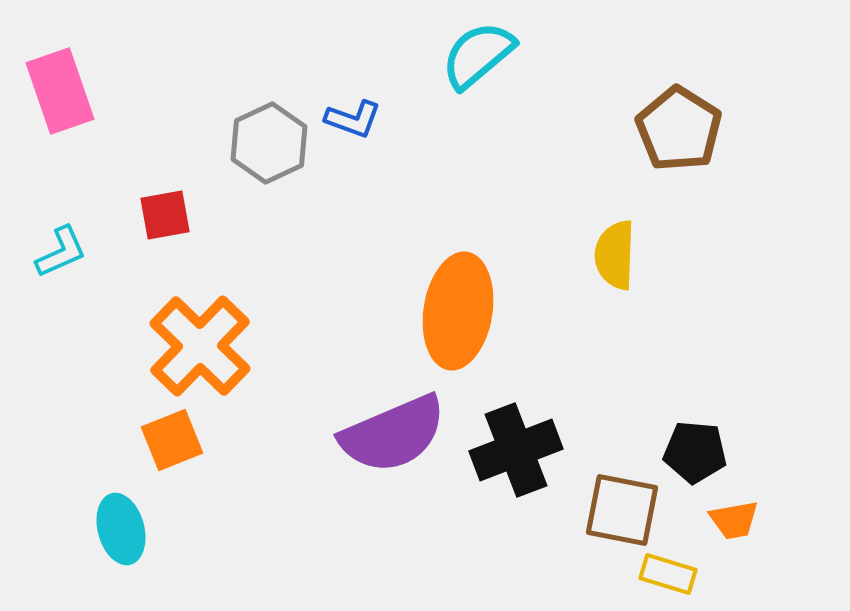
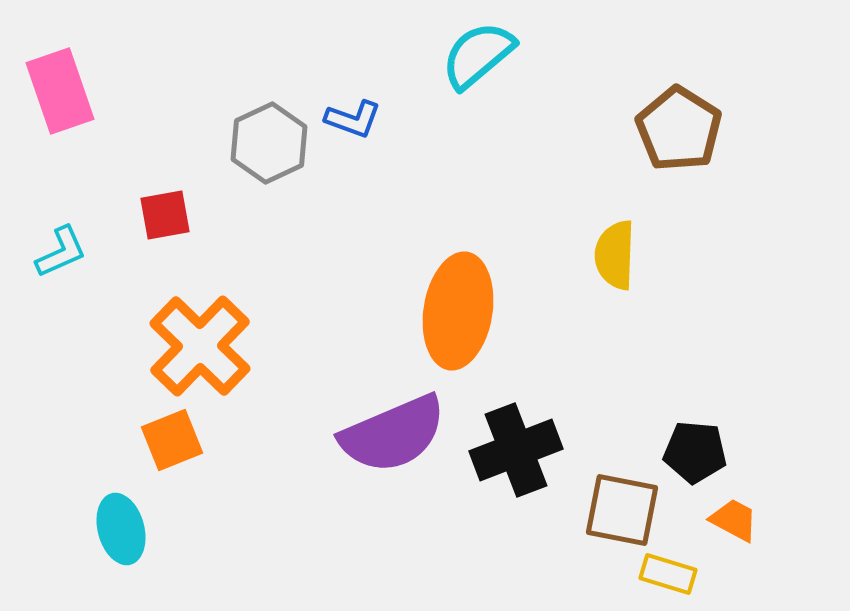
orange trapezoid: rotated 142 degrees counterclockwise
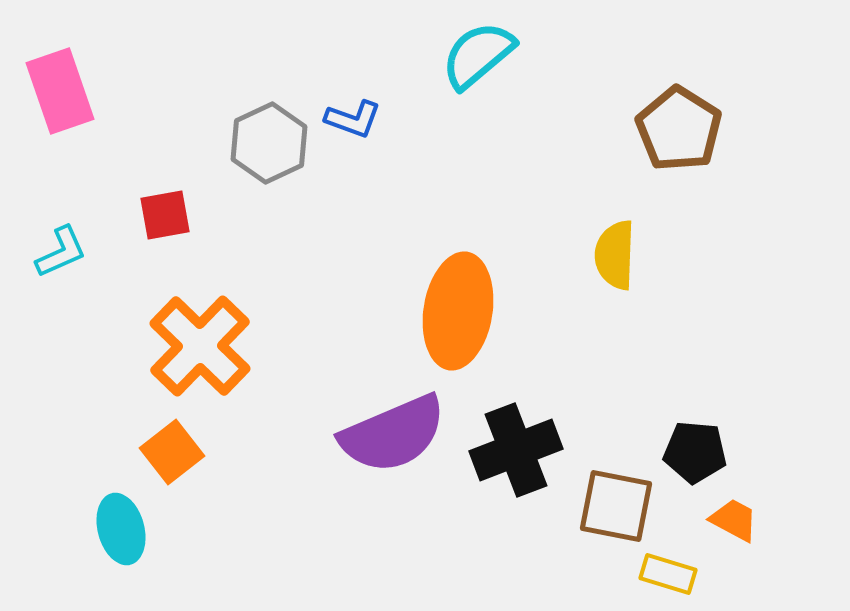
orange square: moved 12 px down; rotated 16 degrees counterclockwise
brown square: moved 6 px left, 4 px up
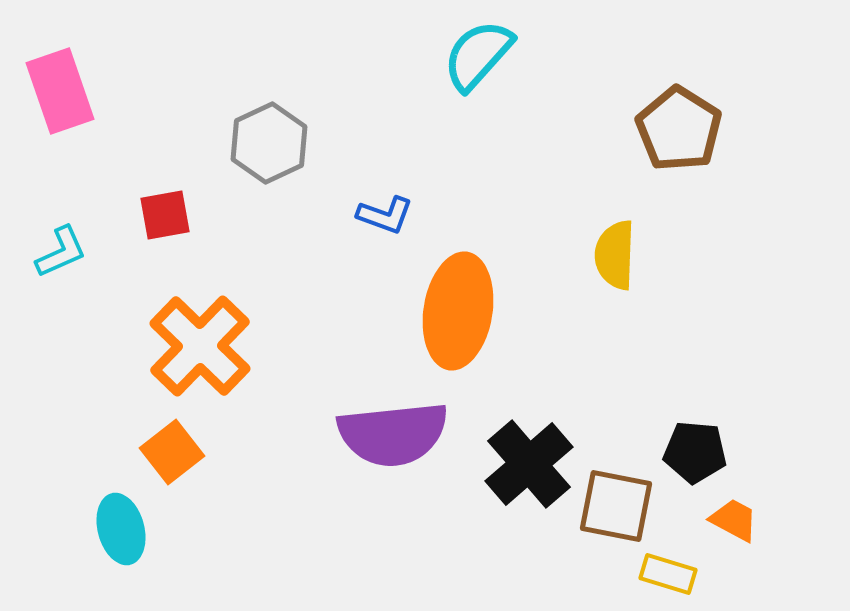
cyan semicircle: rotated 8 degrees counterclockwise
blue L-shape: moved 32 px right, 96 px down
purple semicircle: rotated 17 degrees clockwise
black cross: moved 13 px right, 14 px down; rotated 20 degrees counterclockwise
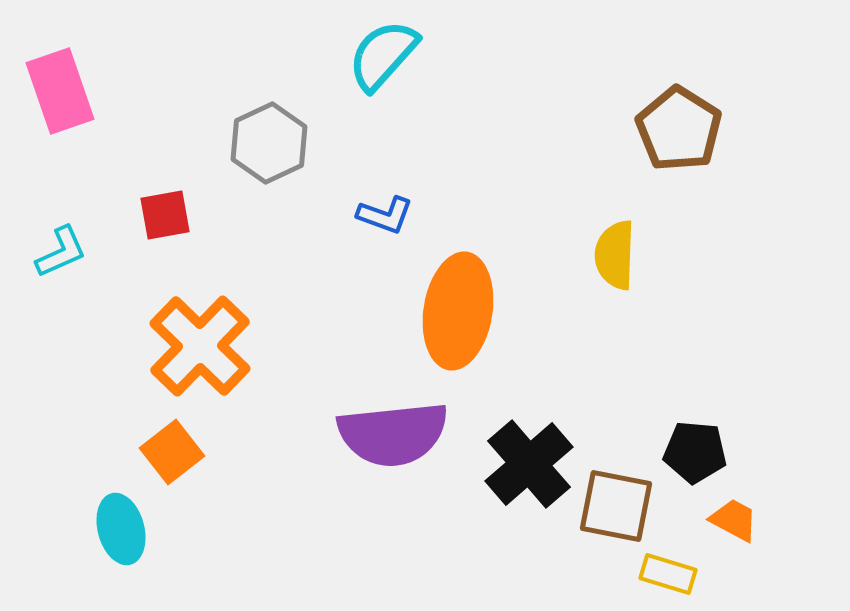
cyan semicircle: moved 95 px left
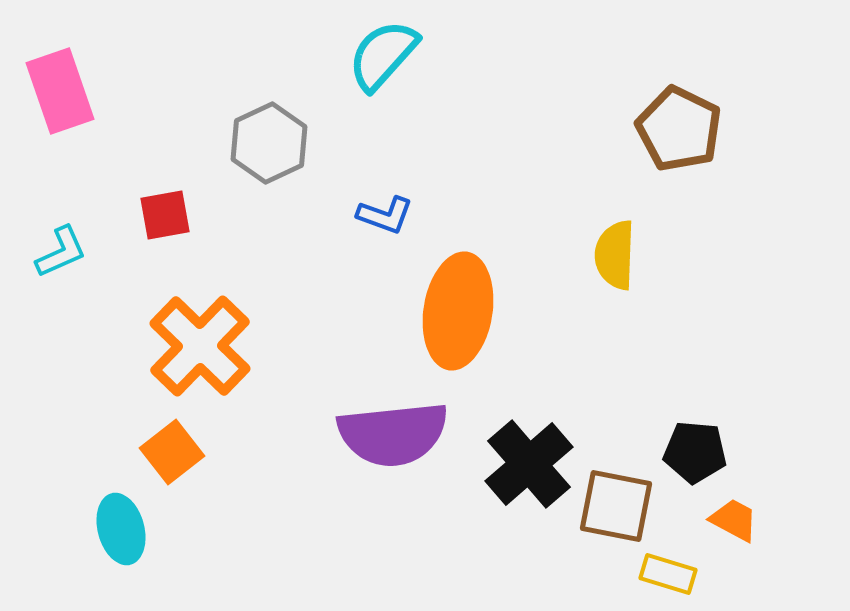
brown pentagon: rotated 6 degrees counterclockwise
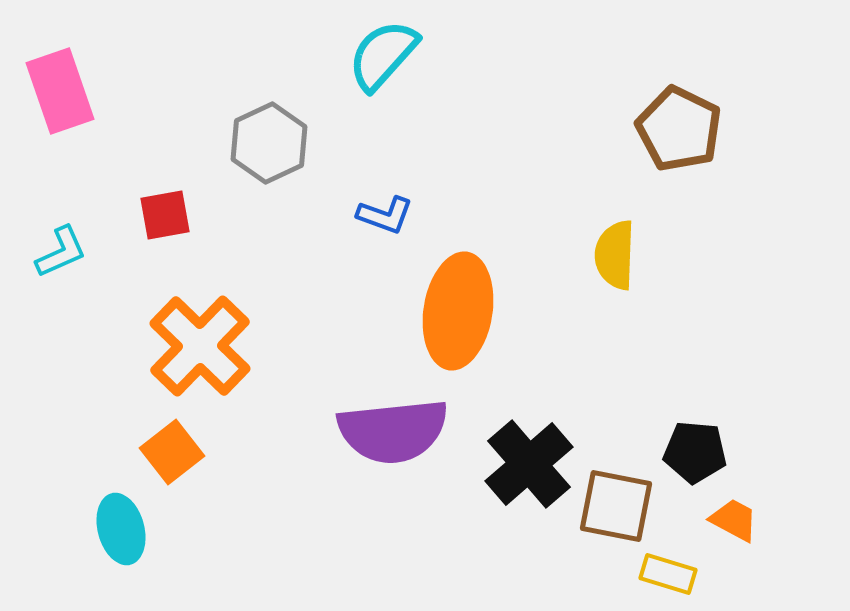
purple semicircle: moved 3 px up
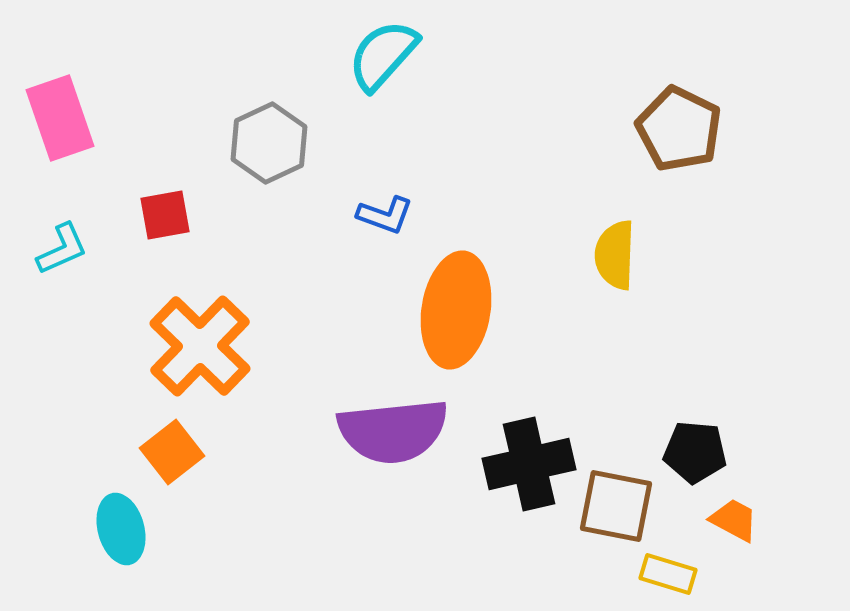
pink rectangle: moved 27 px down
cyan L-shape: moved 1 px right, 3 px up
orange ellipse: moved 2 px left, 1 px up
black cross: rotated 28 degrees clockwise
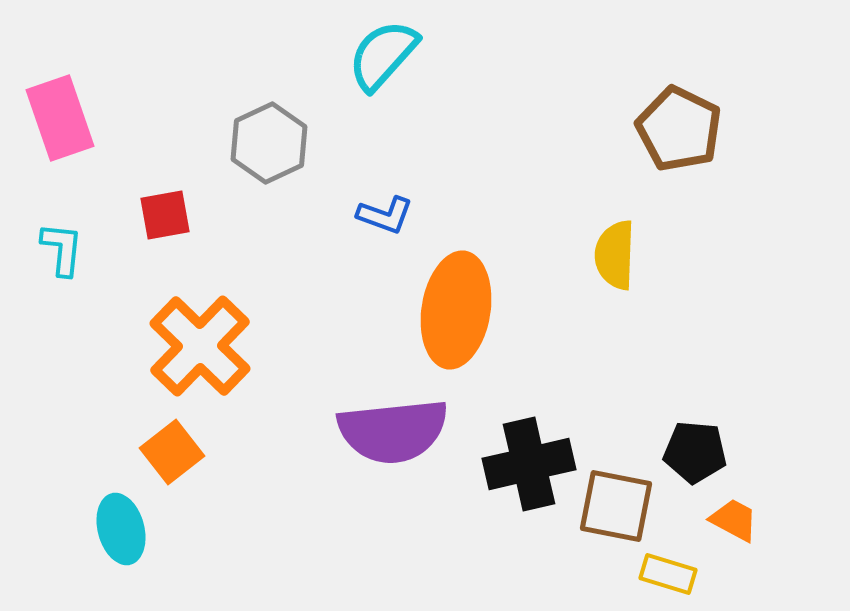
cyan L-shape: rotated 60 degrees counterclockwise
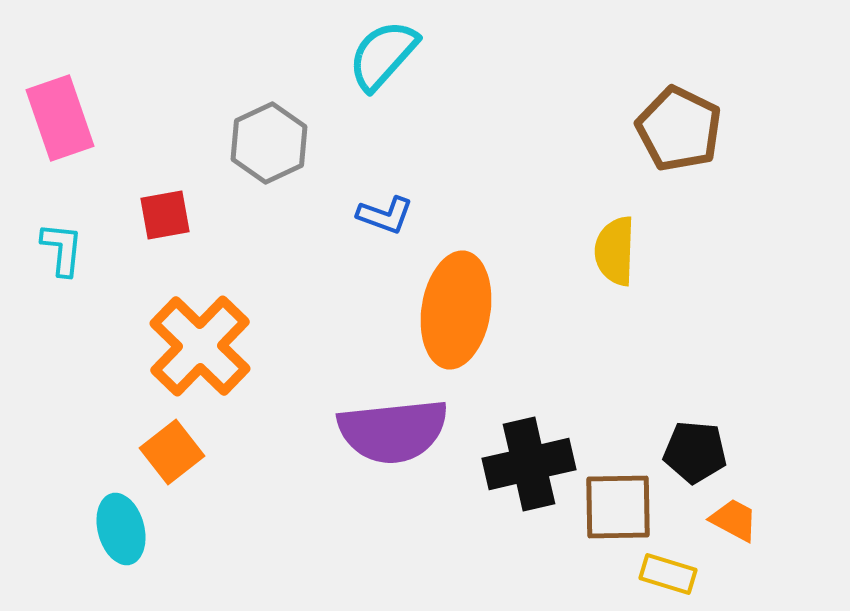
yellow semicircle: moved 4 px up
brown square: moved 2 px right, 1 px down; rotated 12 degrees counterclockwise
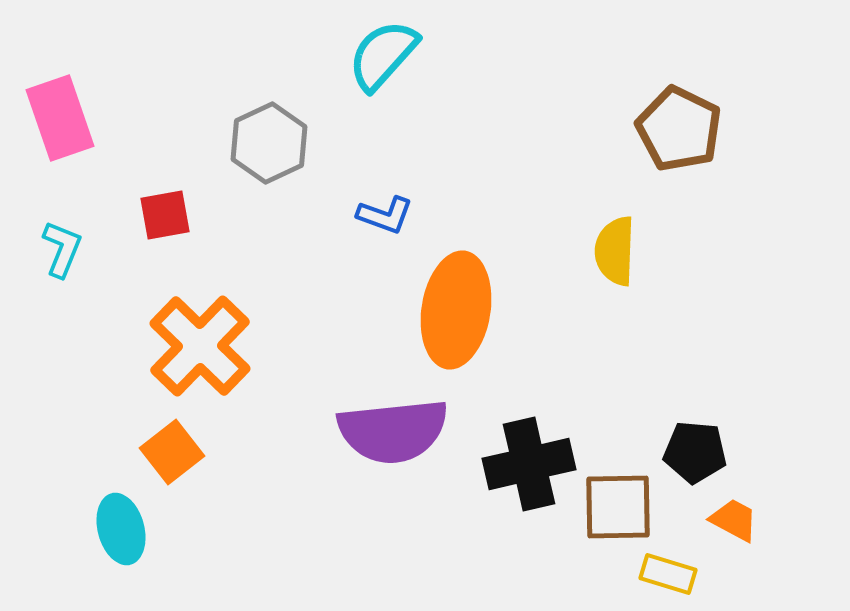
cyan L-shape: rotated 16 degrees clockwise
